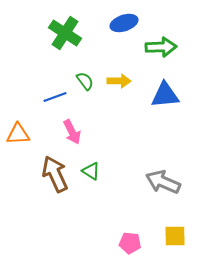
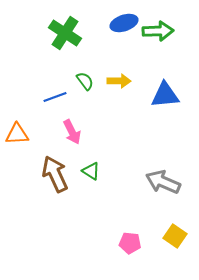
green arrow: moved 3 px left, 16 px up
orange triangle: moved 1 px left
yellow square: rotated 35 degrees clockwise
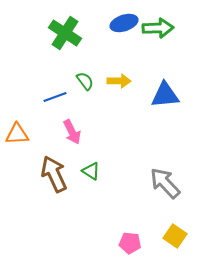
green arrow: moved 3 px up
brown arrow: moved 1 px left
gray arrow: moved 2 px right, 1 px down; rotated 24 degrees clockwise
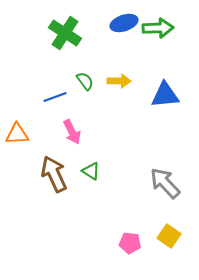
yellow square: moved 6 px left
